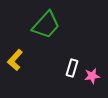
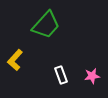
white rectangle: moved 11 px left, 7 px down; rotated 36 degrees counterclockwise
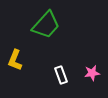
yellow L-shape: rotated 20 degrees counterclockwise
pink star: moved 3 px up
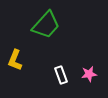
pink star: moved 3 px left, 1 px down
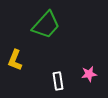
white rectangle: moved 3 px left, 6 px down; rotated 12 degrees clockwise
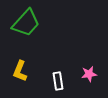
green trapezoid: moved 20 px left, 2 px up
yellow L-shape: moved 5 px right, 11 px down
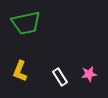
green trapezoid: rotated 36 degrees clockwise
white rectangle: moved 2 px right, 4 px up; rotated 24 degrees counterclockwise
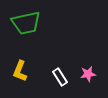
pink star: moved 1 px left
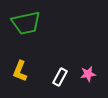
white rectangle: rotated 60 degrees clockwise
